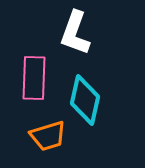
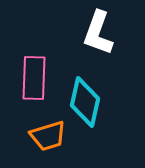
white L-shape: moved 23 px right
cyan diamond: moved 2 px down
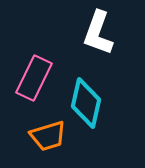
pink rectangle: rotated 24 degrees clockwise
cyan diamond: moved 1 px right, 1 px down
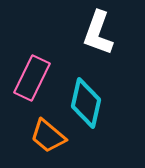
pink rectangle: moved 2 px left
orange trapezoid: rotated 57 degrees clockwise
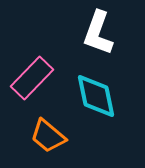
pink rectangle: rotated 18 degrees clockwise
cyan diamond: moved 10 px right, 7 px up; rotated 24 degrees counterclockwise
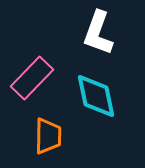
orange trapezoid: rotated 129 degrees counterclockwise
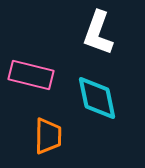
pink rectangle: moved 1 px left, 3 px up; rotated 60 degrees clockwise
cyan diamond: moved 1 px right, 2 px down
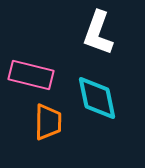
orange trapezoid: moved 14 px up
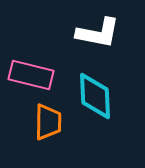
white L-shape: rotated 99 degrees counterclockwise
cyan diamond: moved 2 px left, 2 px up; rotated 9 degrees clockwise
